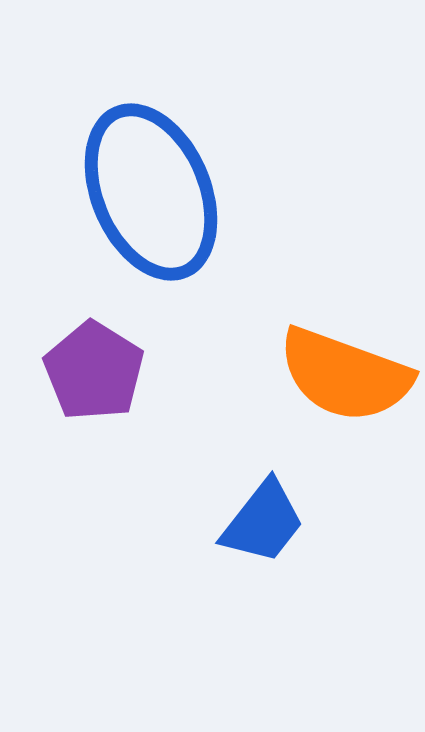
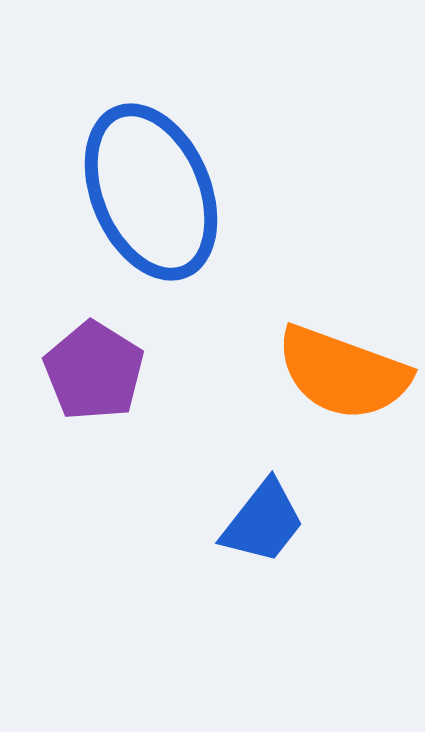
orange semicircle: moved 2 px left, 2 px up
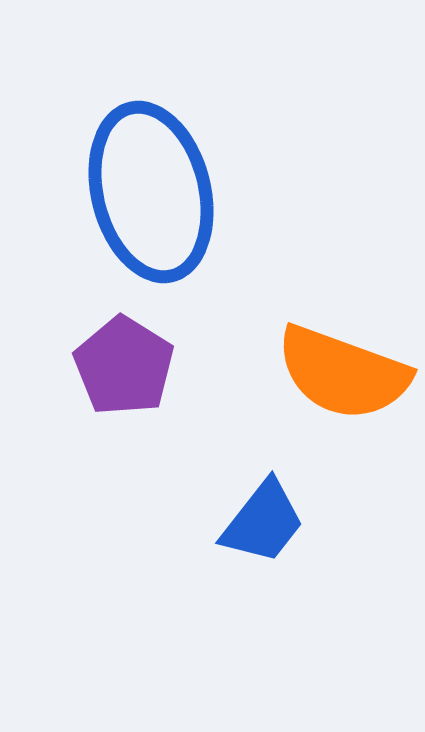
blue ellipse: rotated 9 degrees clockwise
purple pentagon: moved 30 px right, 5 px up
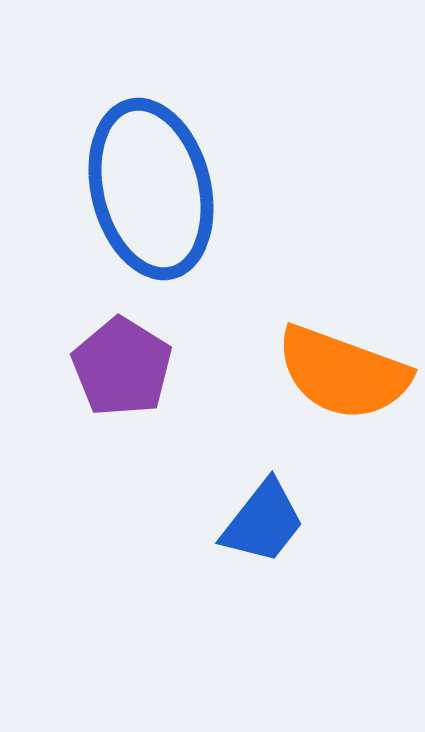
blue ellipse: moved 3 px up
purple pentagon: moved 2 px left, 1 px down
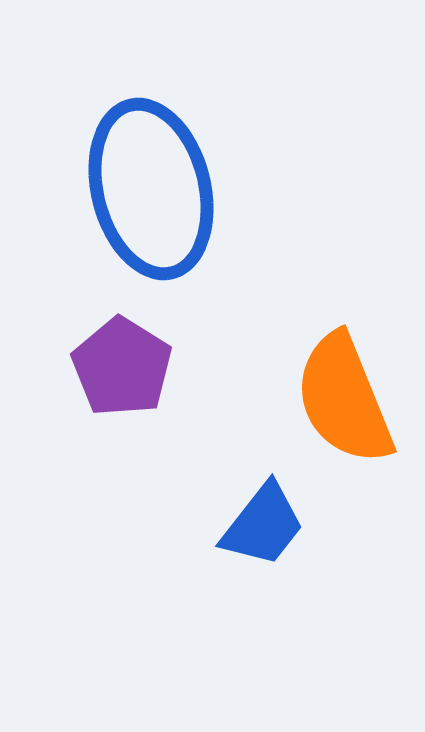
orange semicircle: moved 1 px right, 26 px down; rotated 48 degrees clockwise
blue trapezoid: moved 3 px down
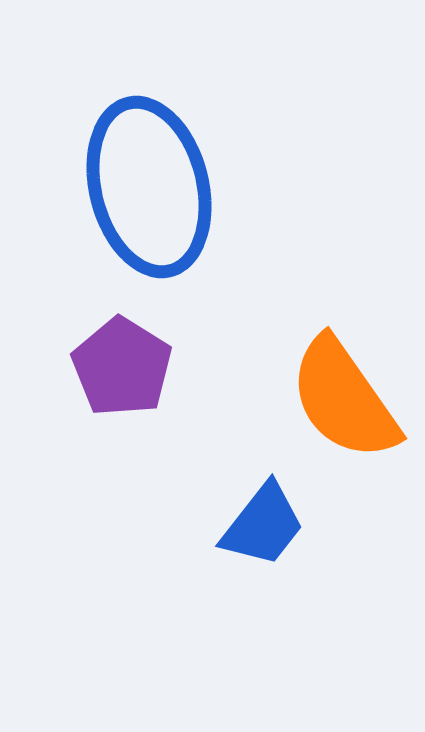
blue ellipse: moved 2 px left, 2 px up
orange semicircle: rotated 13 degrees counterclockwise
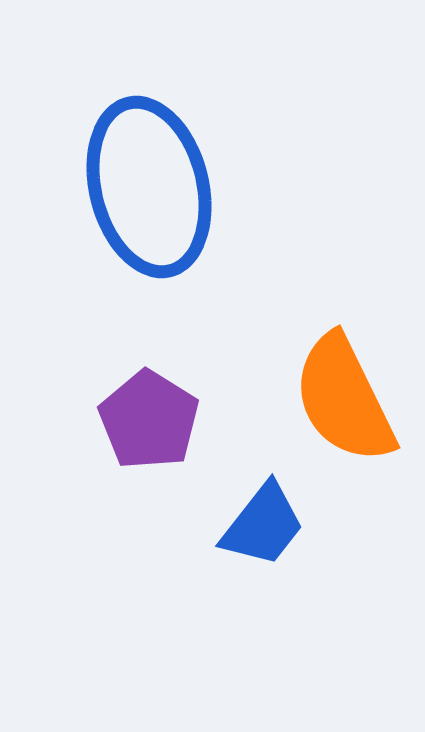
purple pentagon: moved 27 px right, 53 px down
orange semicircle: rotated 9 degrees clockwise
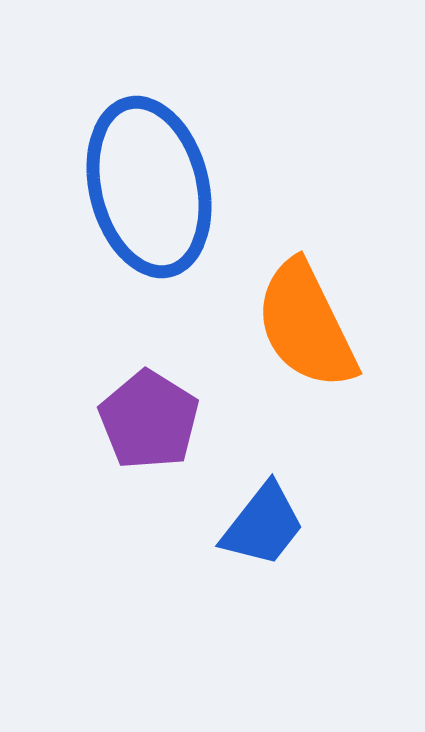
orange semicircle: moved 38 px left, 74 px up
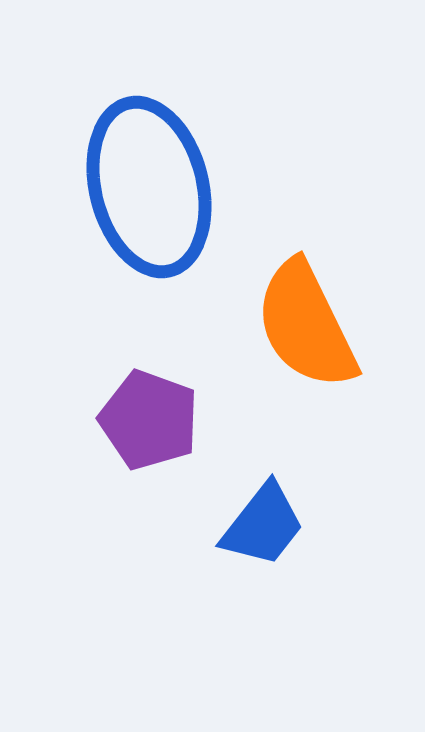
purple pentagon: rotated 12 degrees counterclockwise
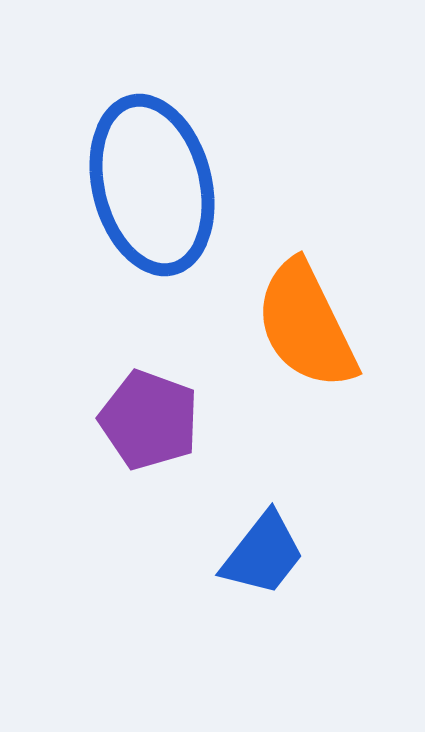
blue ellipse: moved 3 px right, 2 px up
blue trapezoid: moved 29 px down
